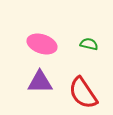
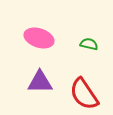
pink ellipse: moved 3 px left, 6 px up
red semicircle: moved 1 px right, 1 px down
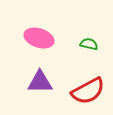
red semicircle: moved 4 px right, 3 px up; rotated 84 degrees counterclockwise
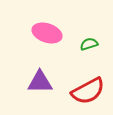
pink ellipse: moved 8 px right, 5 px up
green semicircle: rotated 30 degrees counterclockwise
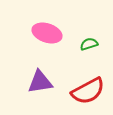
purple triangle: rotated 8 degrees counterclockwise
